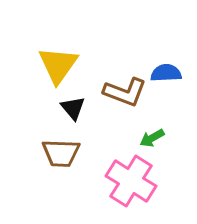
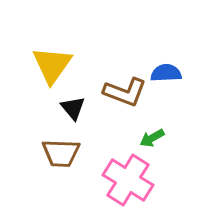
yellow triangle: moved 6 px left
pink cross: moved 3 px left, 1 px up
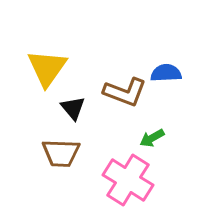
yellow triangle: moved 5 px left, 3 px down
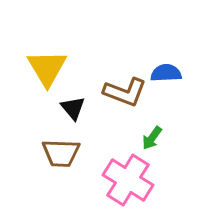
yellow triangle: rotated 6 degrees counterclockwise
green arrow: rotated 25 degrees counterclockwise
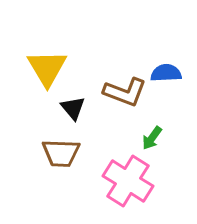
pink cross: moved 1 px down
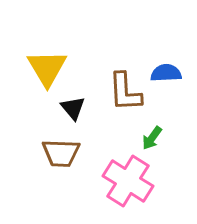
brown L-shape: rotated 66 degrees clockwise
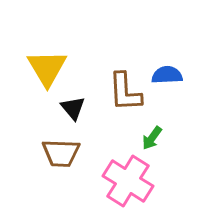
blue semicircle: moved 1 px right, 2 px down
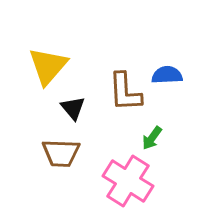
yellow triangle: moved 1 px right, 2 px up; rotated 12 degrees clockwise
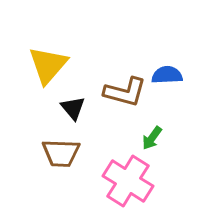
yellow triangle: moved 1 px up
brown L-shape: rotated 72 degrees counterclockwise
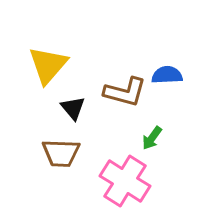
pink cross: moved 3 px left
